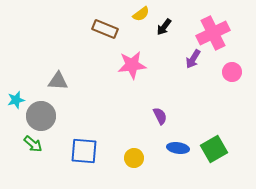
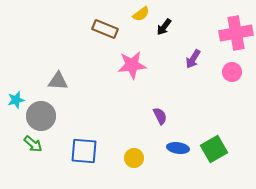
pink cross: moved 23 px right; rotated 16 degrees clockwise
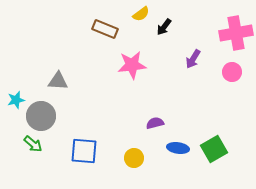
purple semicircle: moved 5 px left, 7 px down; rotated 78 degrees counterclockwise
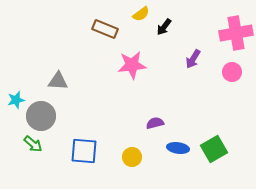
yellow circle: moved 2 px left, 1 px up
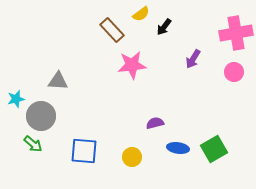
brown rectangle: moved 7 px right, 1 px down; rotated 25 degrees clockwise
pink circle: moved 2 px right
cyan star: moved 1 px up
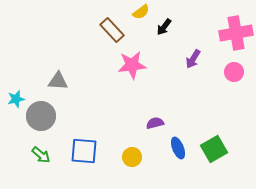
yellow semicircle: moved 2 px up
green arrow: moved 8 px right, 11 px down
blue ellipse: rotated 60 degrees clockwise
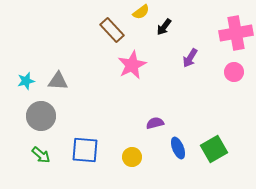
purple arrow: moved 3 px left, 1 px up
pink star: rotated 20 degrees counterclockwise
cyan star: moved 10 px right, 18 px up
blue square: moved 1 px right, 1 px up
